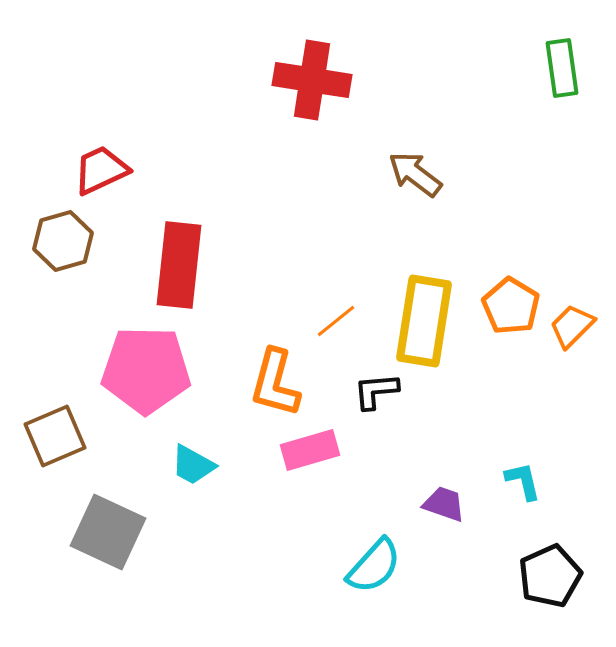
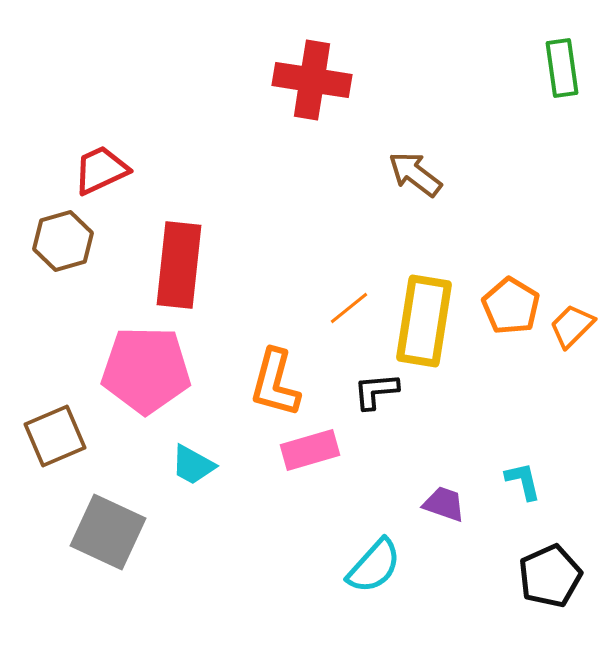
orange line: moved 13 px right, 13 px up
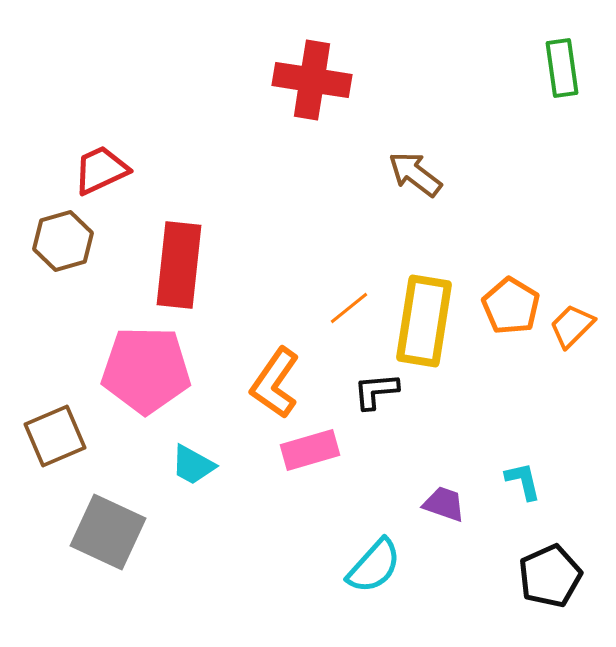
orange L-shape: rotated 20 degrees clockwise
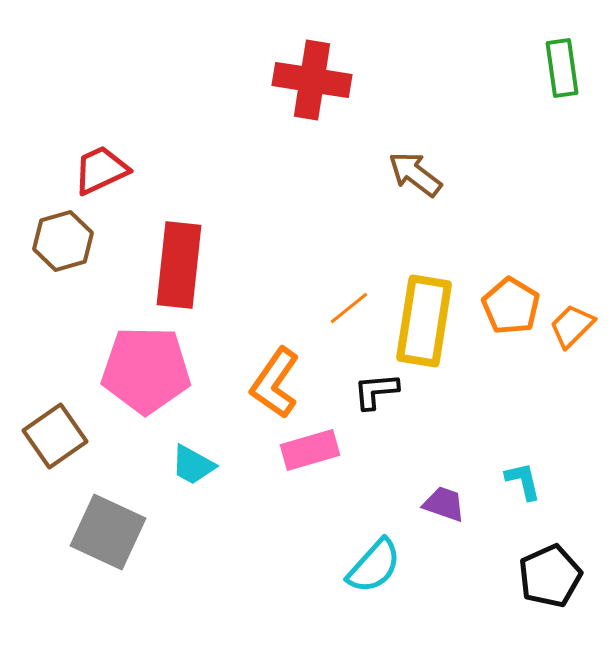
brown square: rotated 12 degrees counterclockwise
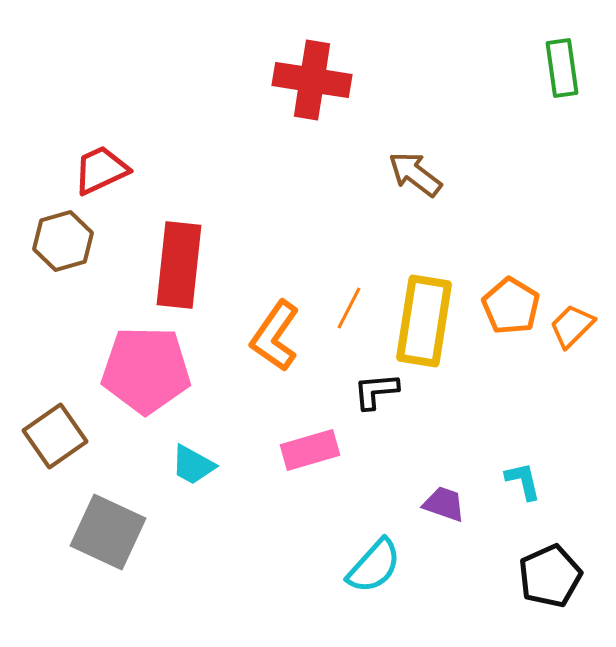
orange line: rotated 24 degrees counterclockwise
orange L-shape: moved 47 px up
